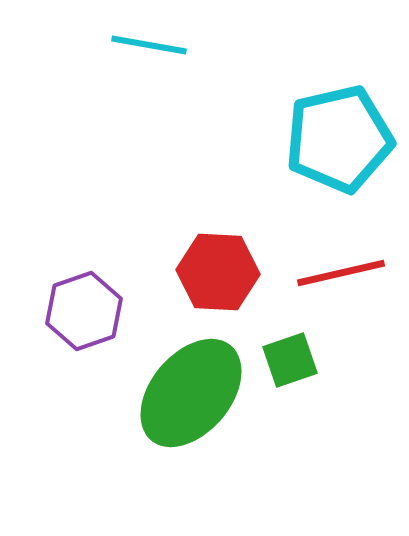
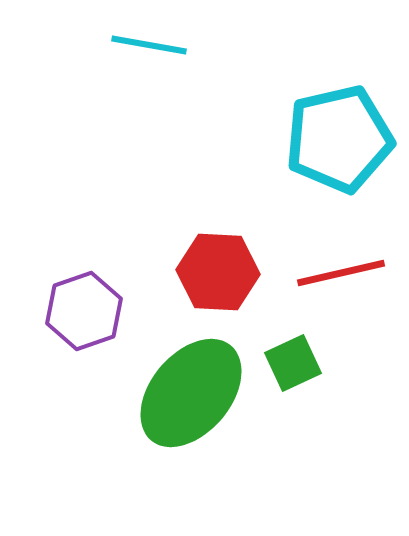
green square: moved 3 px right, 3 px down; rotated 6 degrees counterclockwise
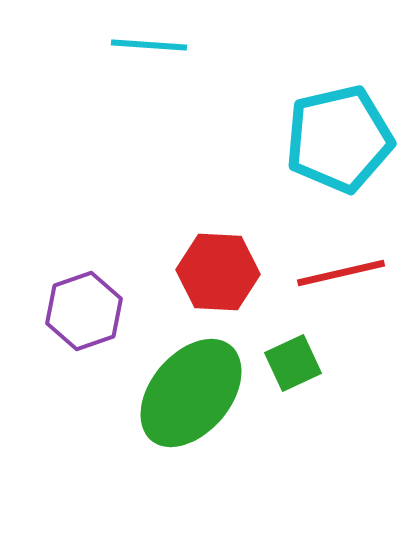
cyan line: rotated 6 degrees counterclockwise
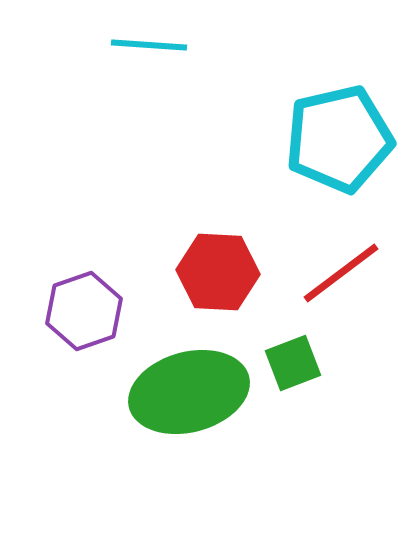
red line: rotated 24 degrees counterclockwise
green square: rotated 4 degrees clockwise
green ellipse: moved 2 px left, 1 px up; rotated 35 degrees clockwise
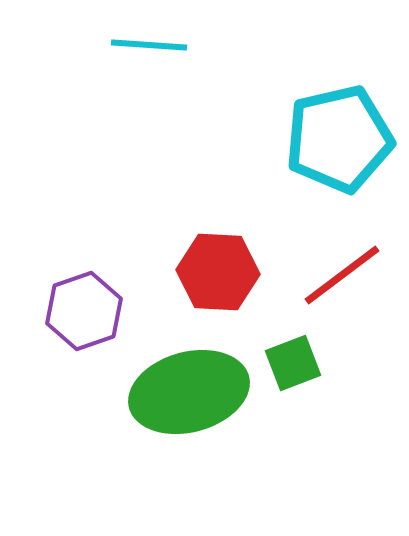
red line: moved 1 px right, 2 px down
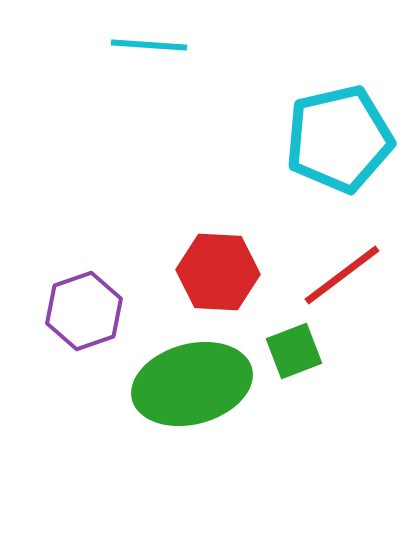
green square: moved 1 px right, 12 px up
green ellipse: moved 3 px right, 8 px up
